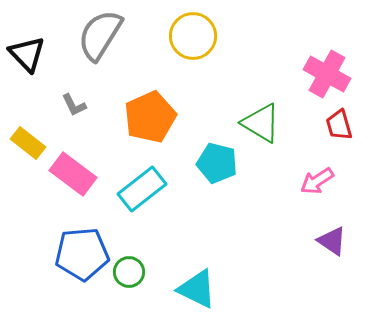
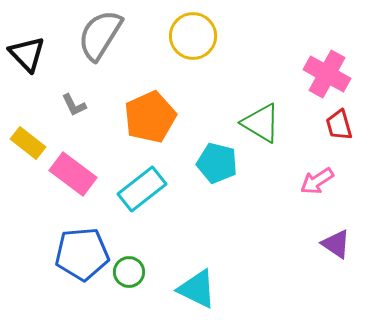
purple triangle: moved 4 px right, 3 px down
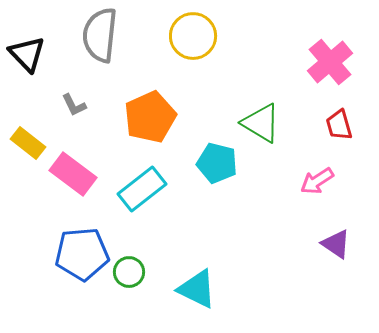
gray semicircle: rotated 26 degrees counterclockwise
pink cross: moved 3 px right, 12 px up; rotated 21 degrees clockwise
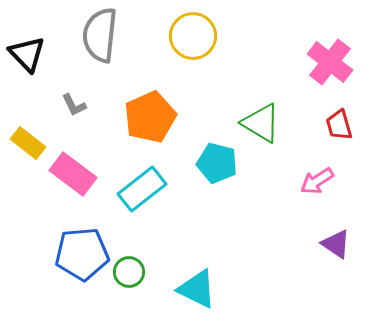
pink cross: rotated 12 degrees counterclockwise
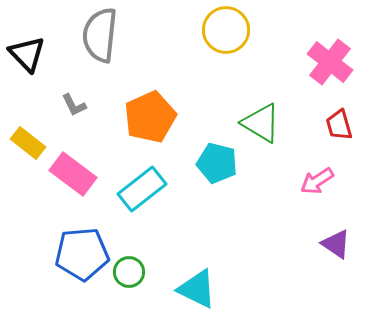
yellow circle: moved 33 px right, 6 px up
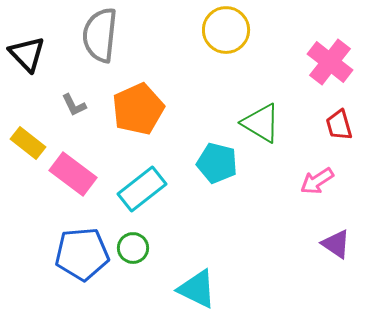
orange pentagon: moved 12 px left, 8 px up
green circle: moved 4 px right, 24 px up
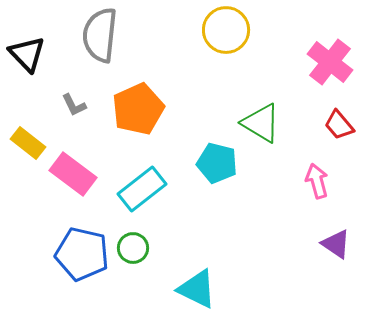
red trapezoid: rotated 24 degrees counterclockwise
pink arrow: rotated 108 degrees clockwise
blue pentagon: rotated 18 degrees clockwise
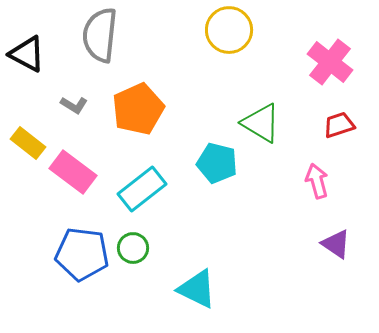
yellow circle: moved 3 px right
black triangle: rotated 18 degrees counterclockwise
gray L-shape: rotated 32 degrees counterclockwise
red trapezoid: rotated 112 degrees clockwise
pink rectangle: moved 2 px up
blue pentagon: rotated 6 degrees counterclockwise
